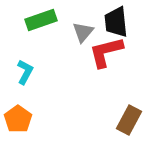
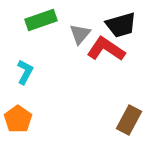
black trapezoid: moved 5 px right, 3 px down; rotated 100 degrees counterclockwise
gray triangle: moved 3 px left, 2 px down
red L-shape: moved 3 px up; rotated 48 degrees clockwise
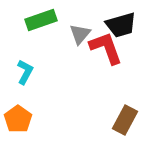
red L-shape: moved 1 px up; rotated 36 degrees clockwise
brown rectangle: moved 4 px left
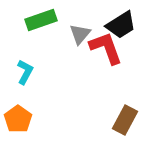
black trapezoid: rotated 16 degrees counterclockwise
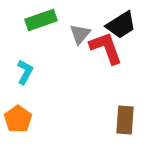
brown rectangle: rotated 24 degrees counterclockwise
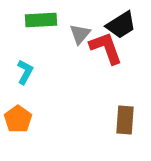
green rectangle: rotated 16 degrees clockwise
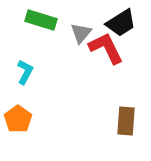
green rectangle: rotated 20 degrees clockwise
black trapezoid: moved 2 px up
gray triangle: moved 1 px right, 1 px up
red L-shape: rotated 6 degrees counterclockwise
brown rectangle: moved 1 px right, 1 px down
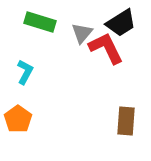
green rectangle: moved 1 px left, 2 px down
gray triangle: moved 1 px right
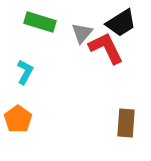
brown rectangle: moved 2 px down
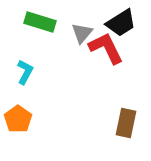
brown rectangle: rotated 8 degrees clockwise
